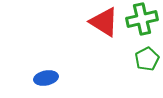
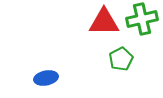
red triangle: rotated 32 degrees counterclockwise
green pentagon: moved 26 px left
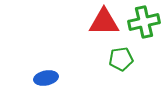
green cross: moved 2 px right, 3 px down
green pentagon: rotated 20 degrees clockwise
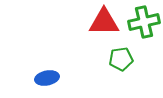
blue ellipse: moved 1 px right
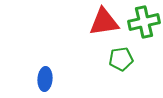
red triangle: rotated 8 degrees counterclockwise
blue ellipse: moved 2 px left, 1 px down; rotated 75 degrees counterclockwise
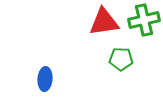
green cross: moved 2 px up
green pentagon: rotated 10 degrees clockwise
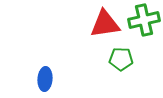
red triangle: moved 1 px right, 2 px down
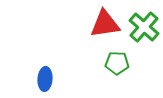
green cross: moved 7 px down; rotated 36 degrees counterclockwise
green pentagon: moved 4 px left, 4 px down
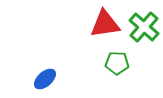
blue ellipse: rotated 45 degrees clockwise
